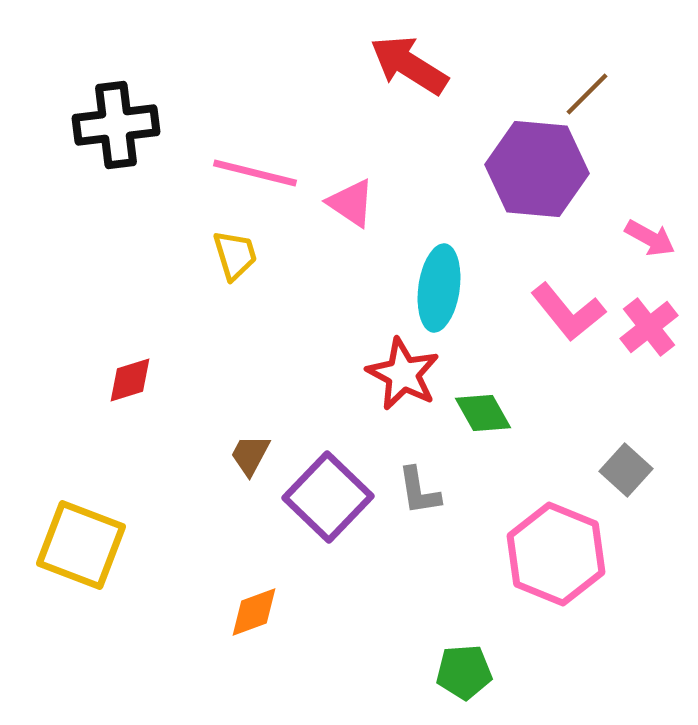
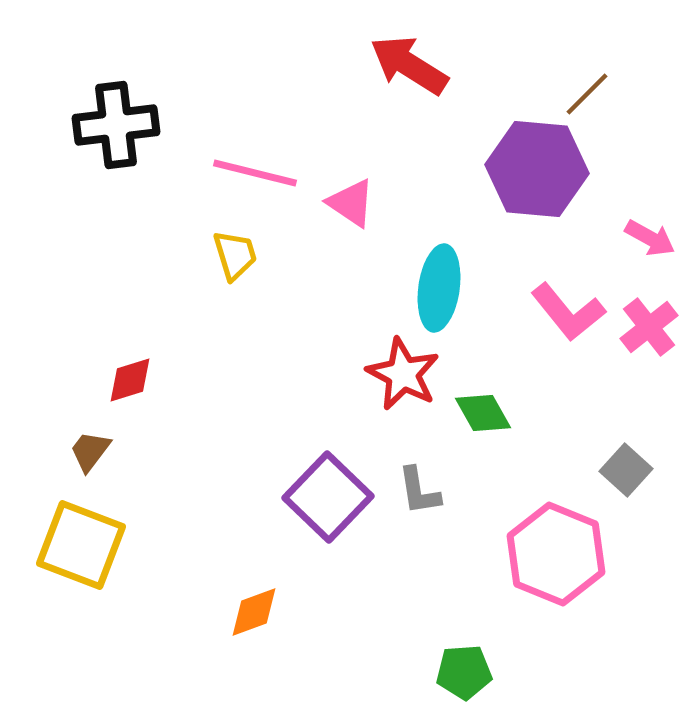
brown trapezoid: moved 160 px left, 4 px up; rotated 9 degrees clockwise
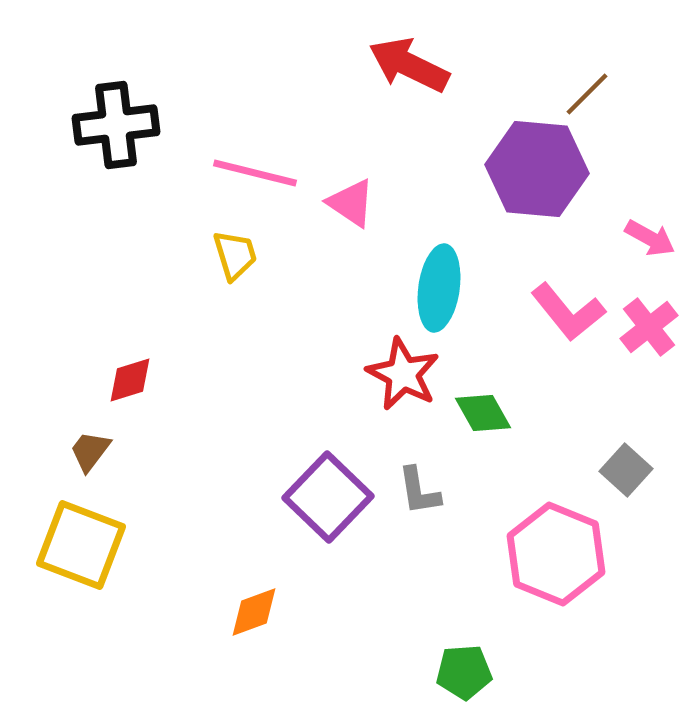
red arrow: rotated 6 degrees counterclockwise
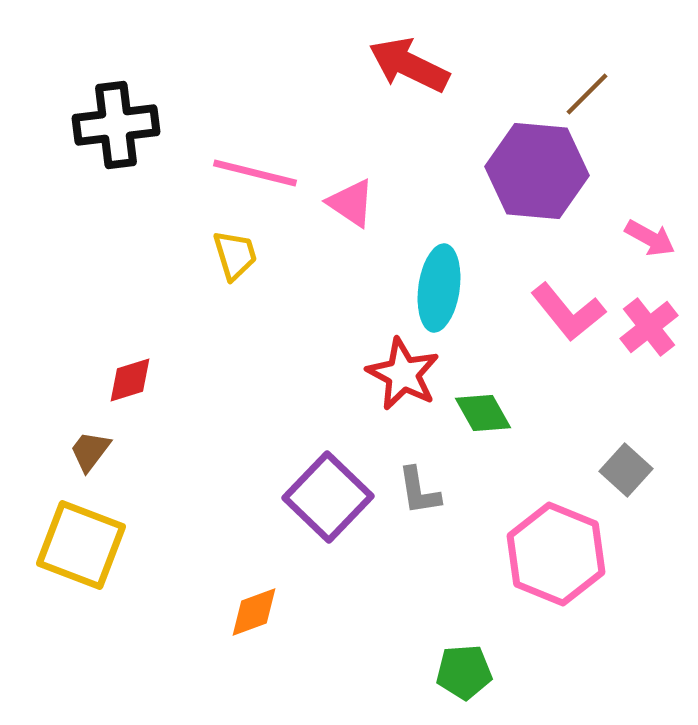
purple hexagon: moved 2 px down
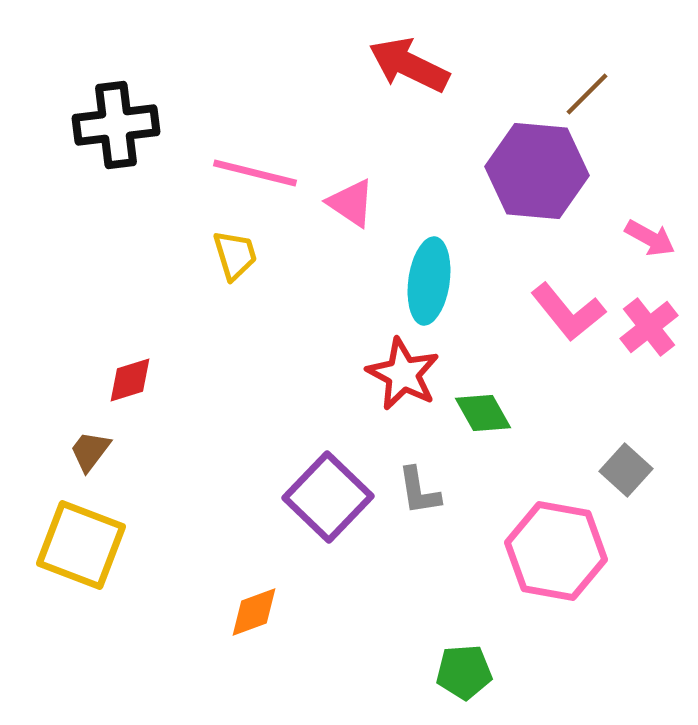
cyan ellipse: moved 10 px left, 7 px up
pink hexagon: moved 3 px up; rotated 12 degrees counterclockwise
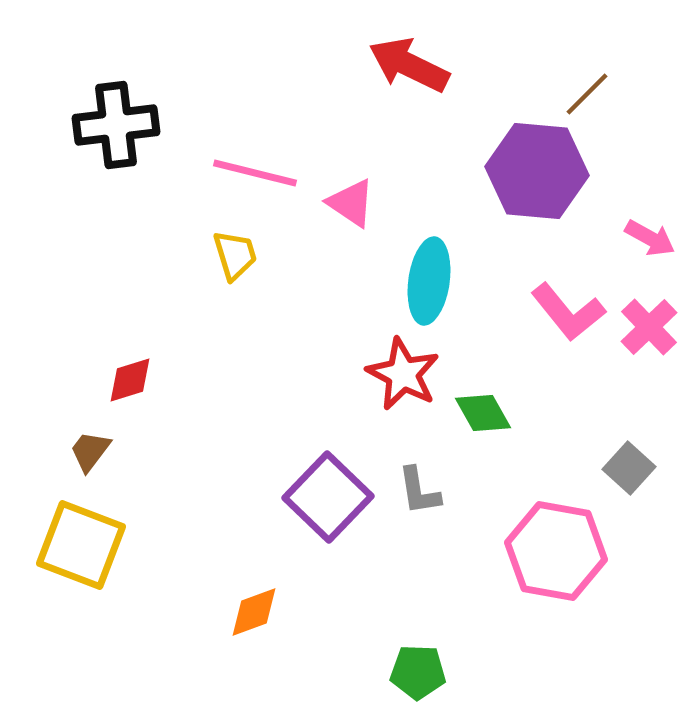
pink cross: rotated 6 degrees counterclockwise
gray square: moved 3 px right, 2 px up
green pentagon: moved 46 px left; rotated 6 degrees clockwise
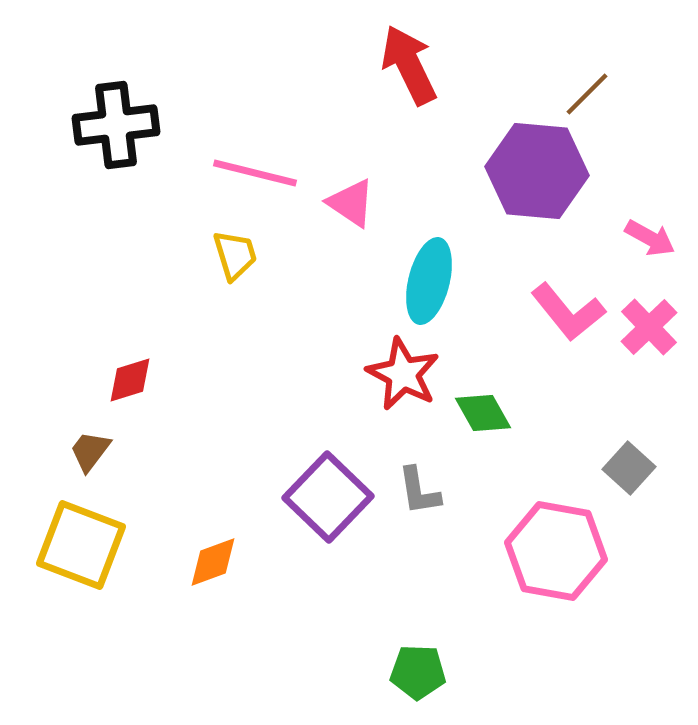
red arrow: rotated 38 degrees clockwise
cyan ellipse: rotated 6 degrees clockwise
orange diamond: moved 41 px left, 50 px up
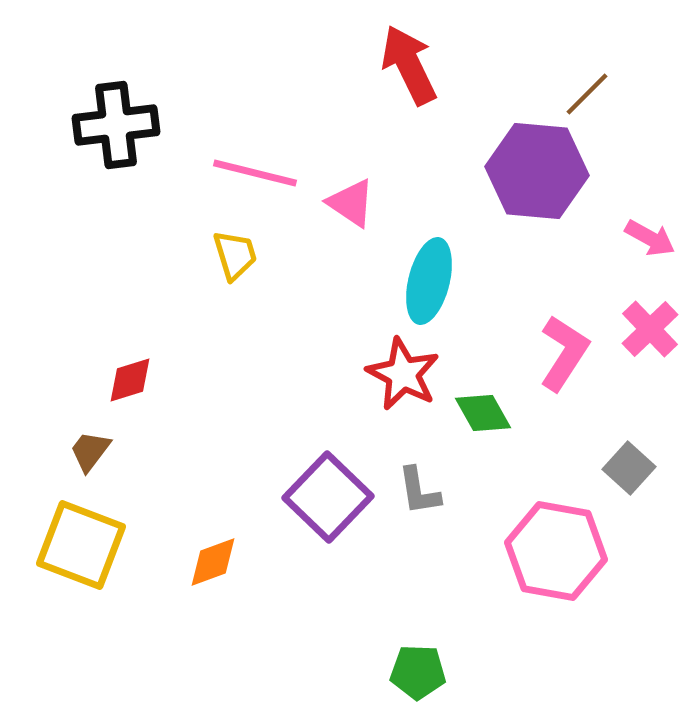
pink L-shape: moved 4 px left, 41 px down; rotated 108 degrees counterclockwise
pink cross: moved 1 px right, 2 px down
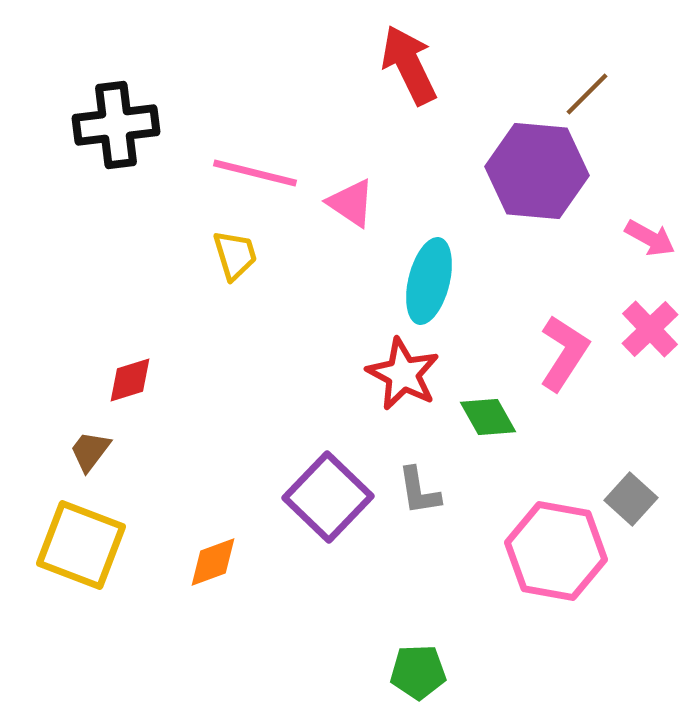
green diamond: moved 5 px right, 4 px down
gray square: moved 2 px right, 31 px down
green pentagon: rotated 4 degrees counterclockwise
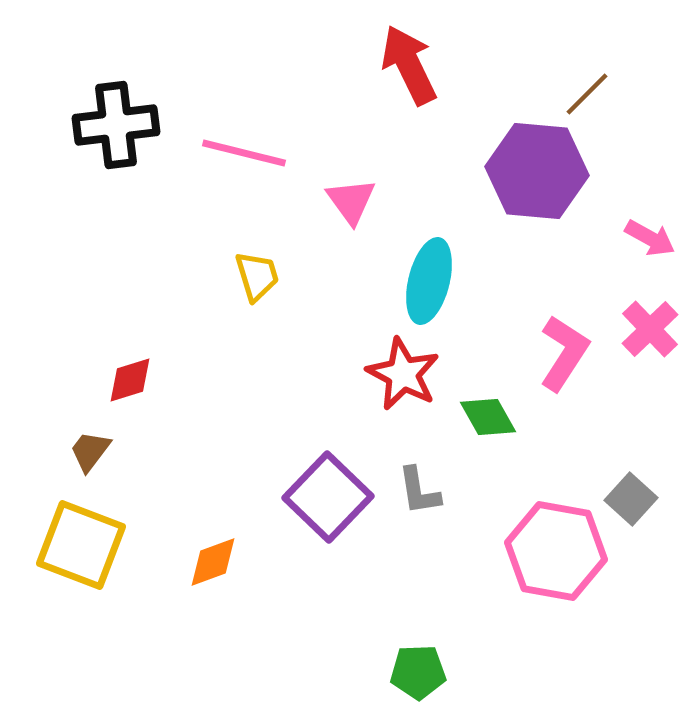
pink line: moved 11 px left, 20 px up
pink triangle: moved 2 px up; rotated 20 degrees clockwise
yellow trapezoid: moved 22 px right, 21 px down
